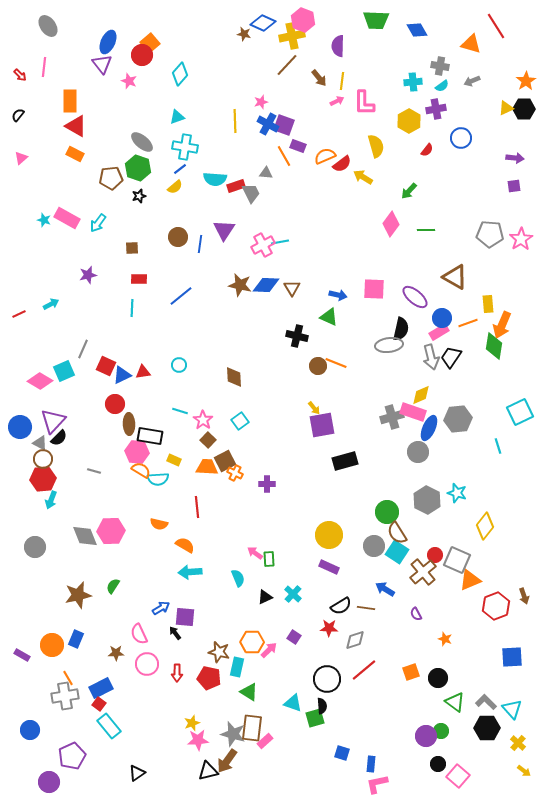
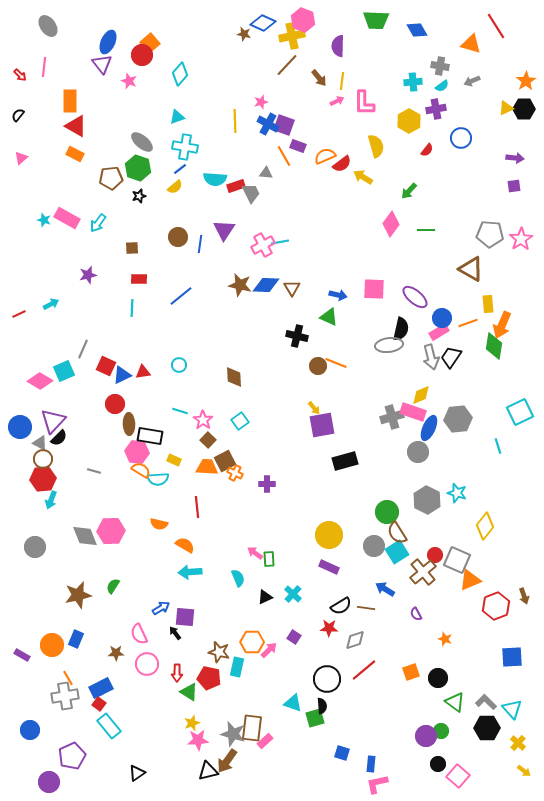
brown triangle at (455, 277): moved 16 px right, 8 px up
cyan square at (397, 552): rotated 25 degrees clockwise
green triangle at (249, 692): moved 60 px left
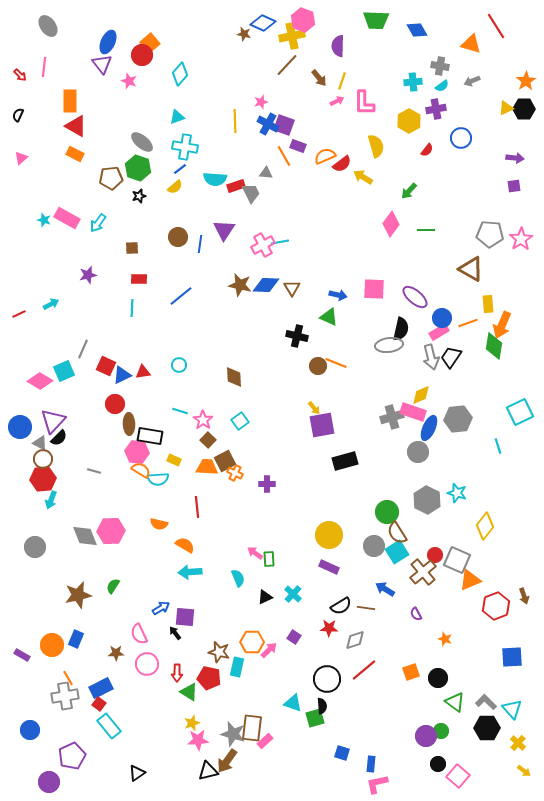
yellow line at (342, 81): rotated 12 degrees clockwise
black semicircle at (18, 115): rotated 16 degrees counterclockwise
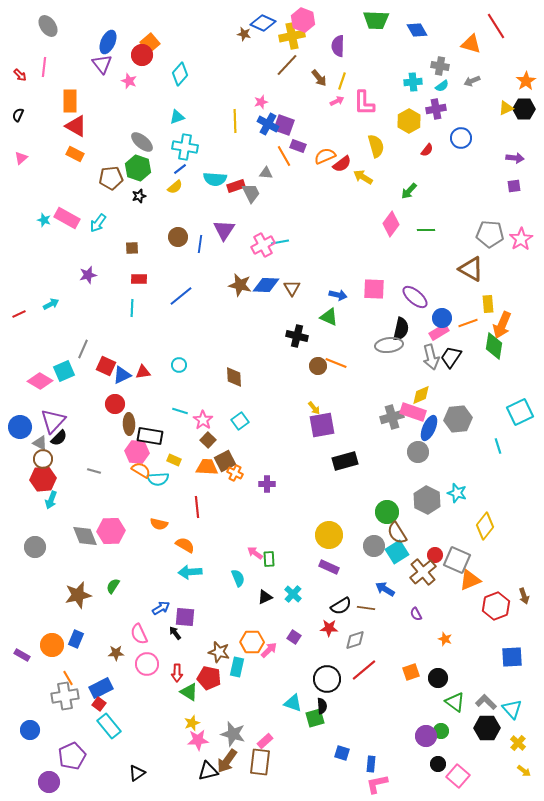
brown rectangle at (252, 728): moved 8 px right, 34 px down
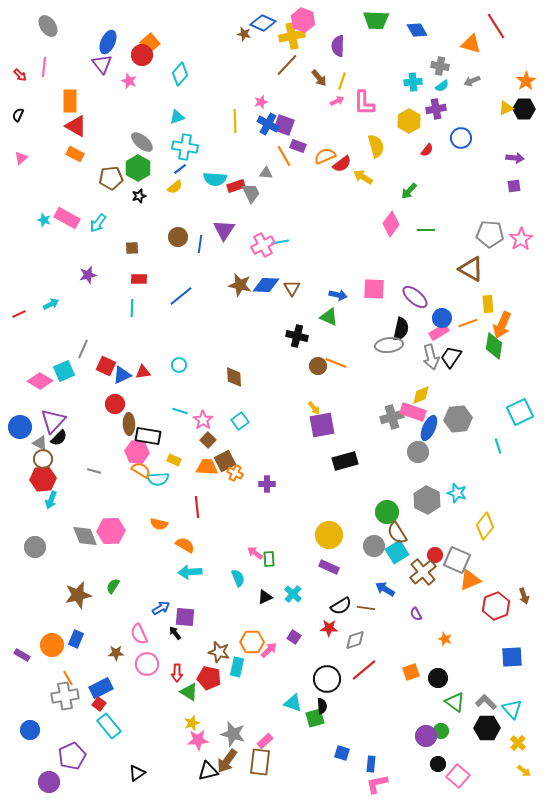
green hexagon at (138, 168): rotated 10 degrees clockwise
black rectangle at (150, 436): moved 2 px left
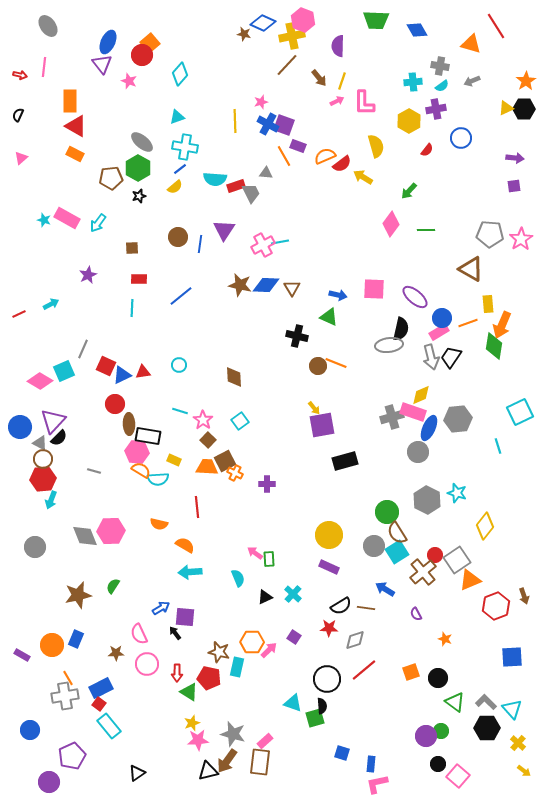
red arrow at (20, 75): rotated 32 degrees counterclockwise
purple star at (88, 275): rotated 12 degrees counterclockwise
gray square at (457, 560): rotated 32 degrees clockwise
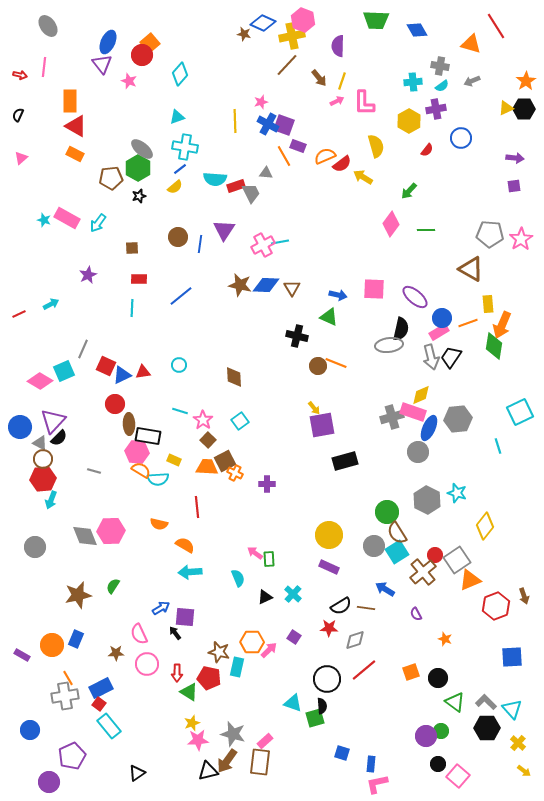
gray ellipse at (142, 142): moved 7 px down
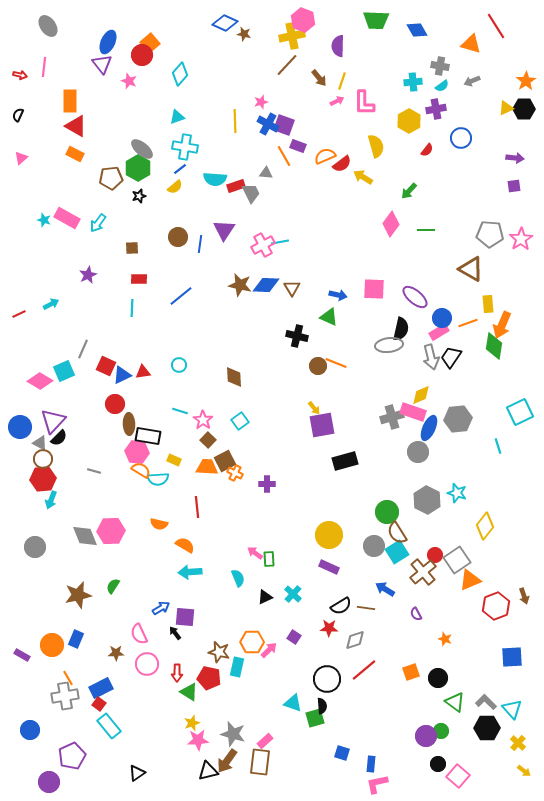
blue diamond at (263, 23): moved 38 px left
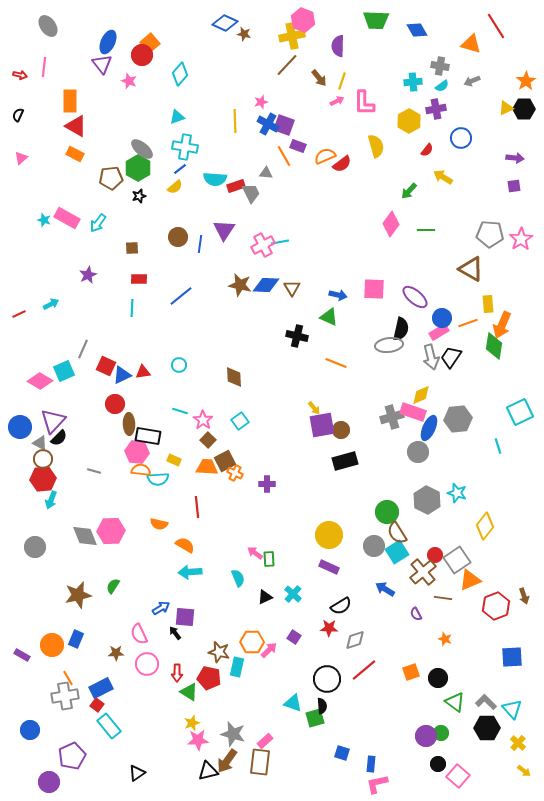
yellow arrow at (363, 177): moved 80 px right
brown circle at (318, 366): moved 23 px right, 64 px down
orange semicircle at (141, 470): rotated 24 degrees counterclockwise
brown line at (366, 608): moved 77 px right, 10 px up
red square at (99, 704): moved 2 px left, 1 px down
green circle at (441, 731): moved 2 px down
